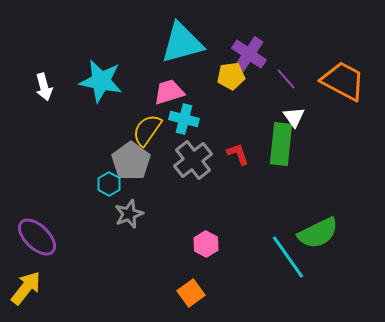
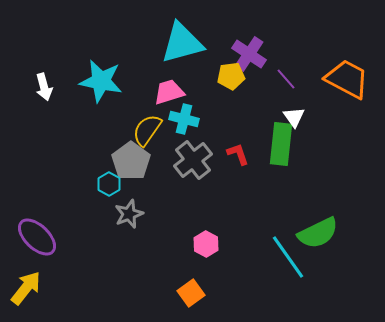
orange trapezoid: moved 4 px right, 2 px up
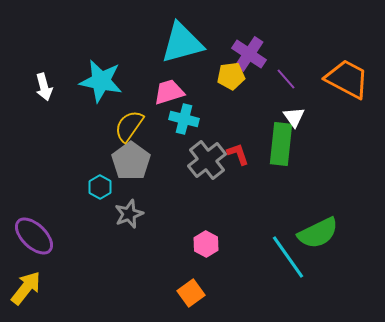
yellow semicircle: moved 18 px left, 4 px up
gray cross: moved 14 px right
cyan hexagon: moved 9 px left, 3 px down
purple ellipse: moved 3 px left, 1 px up
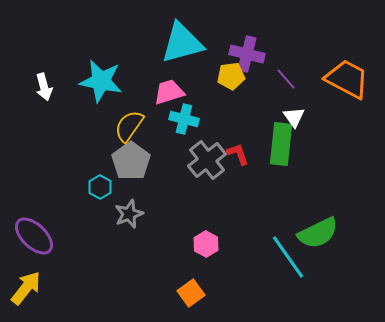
purple cross: moved 2 px left; rotated 20 degrees counterclockwise
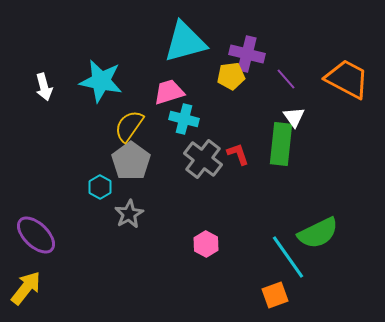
cyan triangle: moved 3 px right, 1 px up
gray cross: moved 4 px left, 1 px up; rotated 15 degrees counterclockwise
gray star: rotated 8 degrees counterclockwise
purple ellipse: moved 2 px right, 1 px up
orange square: moved 84 px right, 2 px down; rotated 16 degrees clockwise
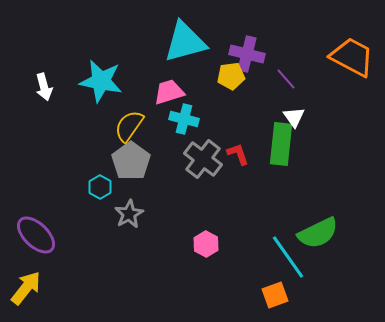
orange trapezoid: moved 5 px right, 22 px up
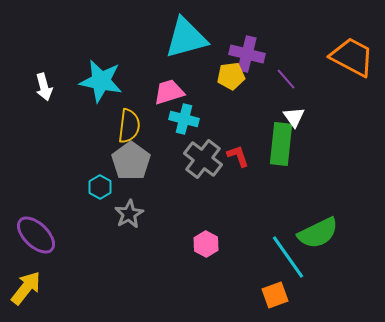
cyan triangle: moved 1 px right, 4 px up
yellow semicircle: rotated 152 degrees clockwise
red L-shape: moved 2 px down
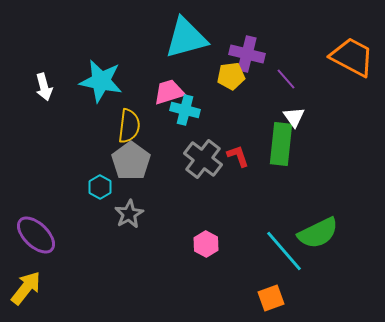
cyan cross: moved 1 px right, 9 px up
cyan line: moved 4 px left, 6 px up; rotated 6 degrees counterclockwise
orange square: moved 4 px left, 3 px down
